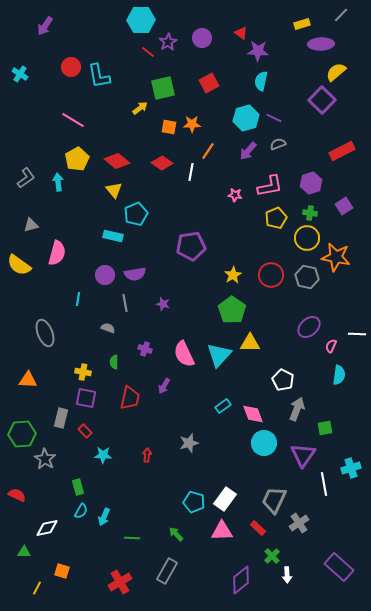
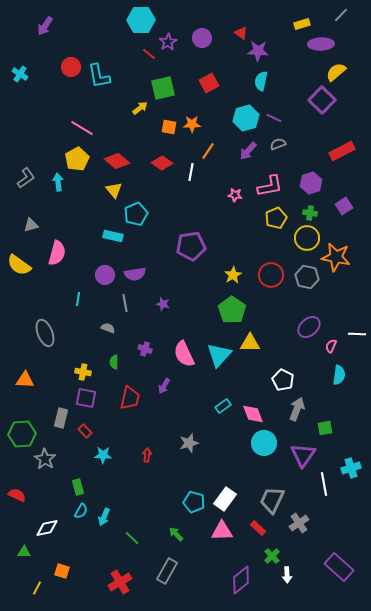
red line at (148, 52): moved 1 px right, 2 px down
pink line at (73, 120): moved 9 px right, 8 px down
orange triangle at (28, 380): moved 3 px left
gray trapezoid at (274, 500): moved 2 px left
green line at (132, 538): rotated 42 degrees clockwise
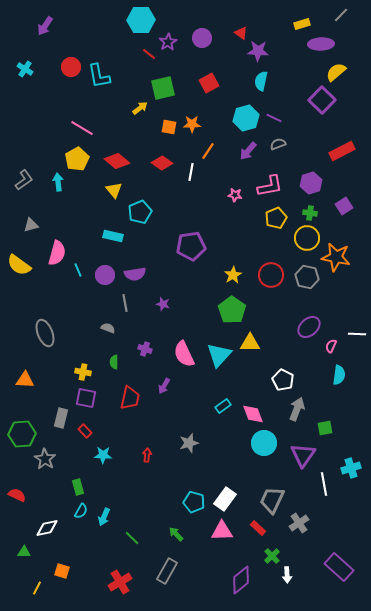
cyan cross at (20, 74): moved 5 px right, 5 px up
gray L-shape at (26, 178): moved 2 px left, 2 px down
cyan pentagon at (136, 214): moved 4 px right, 2 px up
cyan line at (78, 299): moved 29 px up; rotated 32 degrees counterclockwise
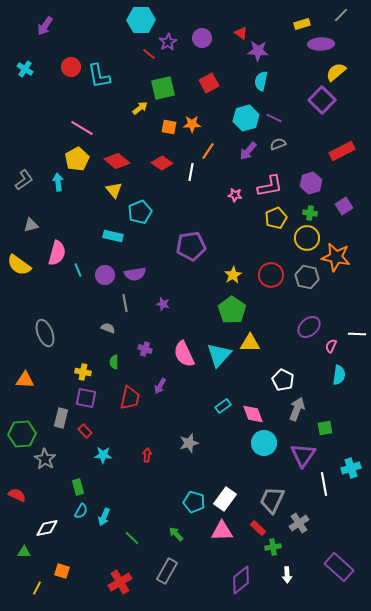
purple arrow at (164, 386): moved 4 px left
green cross at (272, 556): moved 1 px right, 9 px up; rotated 35 degrees clockwise
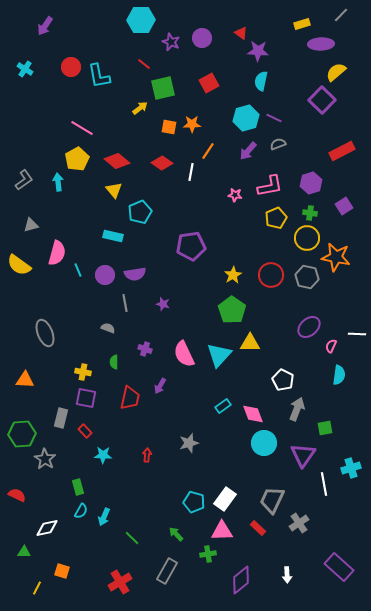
purple star at (168, 42): moved 3 px right; rotated 18 degrees counterclockwise
red line at (149, 54): moved 5 px left, 10 px down
green cross at (273, 547): moved 65 px left, 7 px down
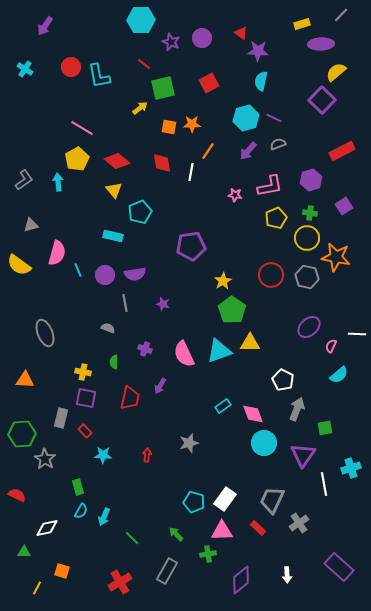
red diamond at (162, 163): rotated 45 degrees clockwise
purple hexagon at (311, 183): moved 3 px up
yellow star at (233, 275): moved 10 px left, 6 px down
cyan triangle at (219, 355): moved 4 px up; rotated 28 degrees clockwise
cyan semicircle at (339, 375): rotated 42 degrees clockwise
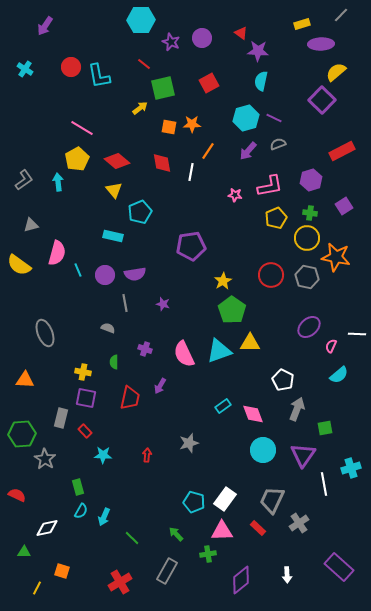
cyan circle at (264, 443): moved 1 px left, 7 px down
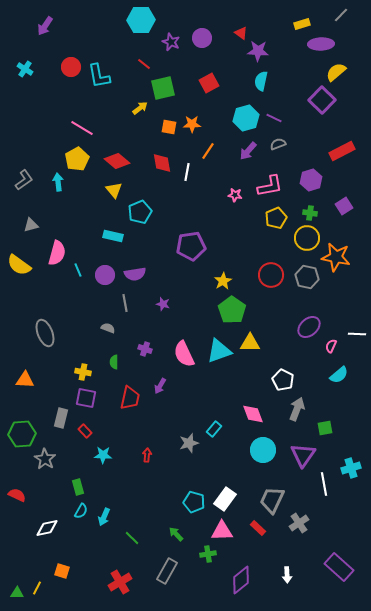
white line at (191, 172): moved 4 px left
cyan rectangle at (223, 406): moved 9 px left, 23 px down; rotated 14 degrees counterclockwise
green triangle at (24, 552): moved 7 px left, 41 px down
